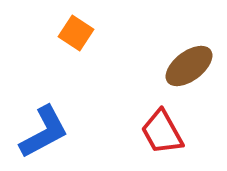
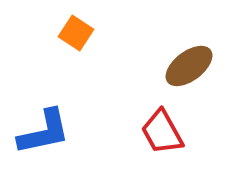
blue L-shape: rotated 16 degrees clockwise
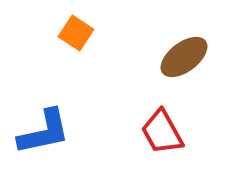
brown ellipse: moved 5 px left, 9 px up
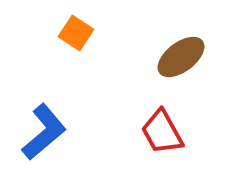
brown ellipse: moved 3 px left
blue L-shape: rotated 28 degrees counterclockwise
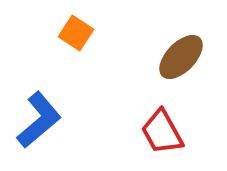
brown ellipse: rotated 9 degrees counterclockwise
blue L-shape: moved 5 px left, 12 px up
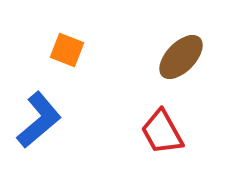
orange square: moved 9 px left, 17 px down; rotated 12 degrees counterclockwise
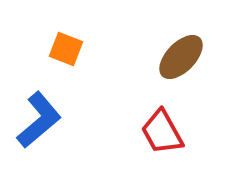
orange square: moved 1 px left, 1 px up
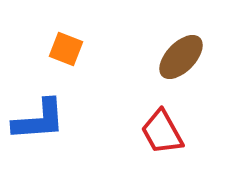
blue L-shape: rotated 36 degrees clockwise
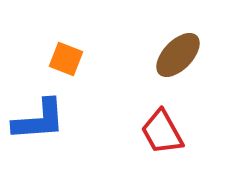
orange square: moved 10 px down
brown ellipse: moved 3 px left, 2 px up
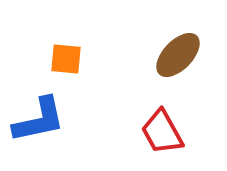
orange square: rotated 16 degrees counterclockwise
blue L-shape: rotated 8 degrees counterclockwise
